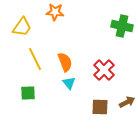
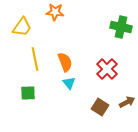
green cross: moved 1 px left, 1 px down
yellow line: rotated 15 degrees clockwise
red cross: moved 3 px right, 1 px up
brown square: rotated 30 degrees clockwise
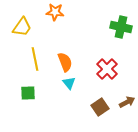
brown square: rotated 24 degrees clockwise
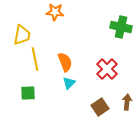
yellow trapezoid: moved 8 px down; rotated 25 degrees counterclockwise
cyan triangle: rotated 24 degrees clockwise
brown arrow: rotated 56 degrees counterclockwise
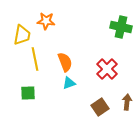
orange star: moved 9 px left, 9 px down
cyan triangle: rotated 24 degrees clockwise
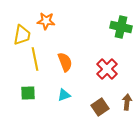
cyan triangle: moved 5 px left, 12 px down
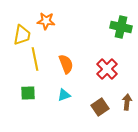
orange semicircle: moved 1 px right, 2 px down
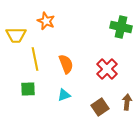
orange star: rotated 18 degrees clockwise
yellow trapezoid: moved 6 px left; rotated 80 degrees clockwise
green square: moved 4 px up
